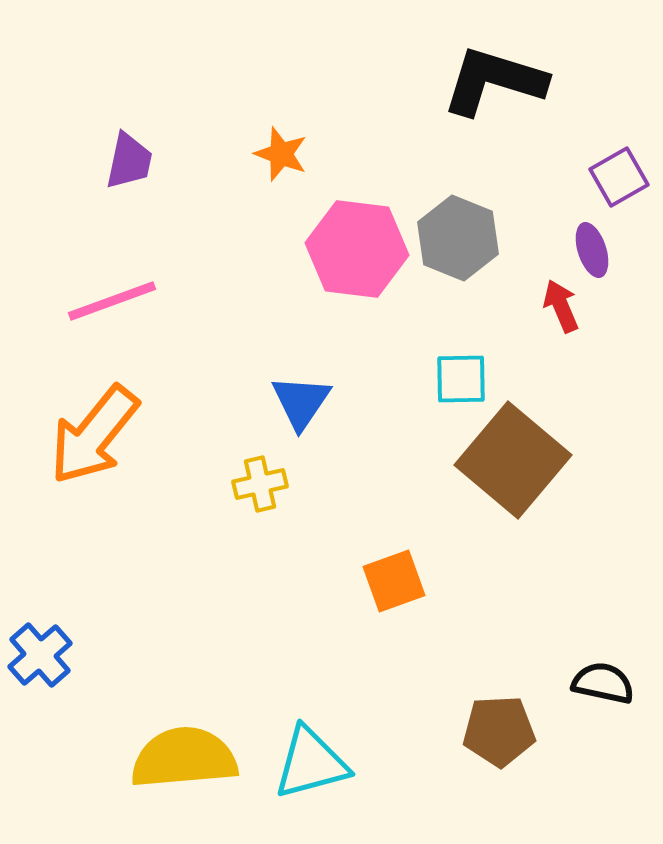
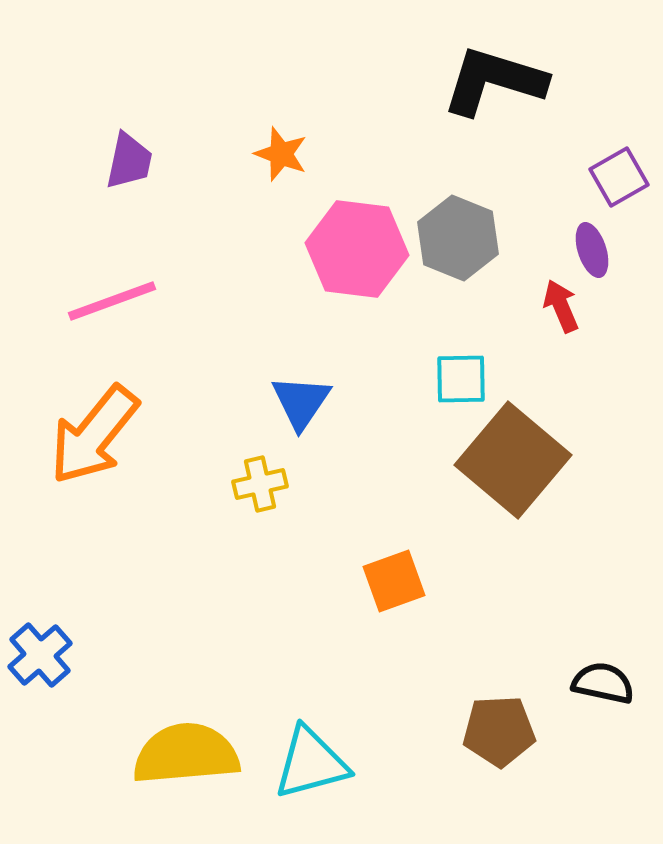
yellow semicircle: moved 2 px right, 4 px up
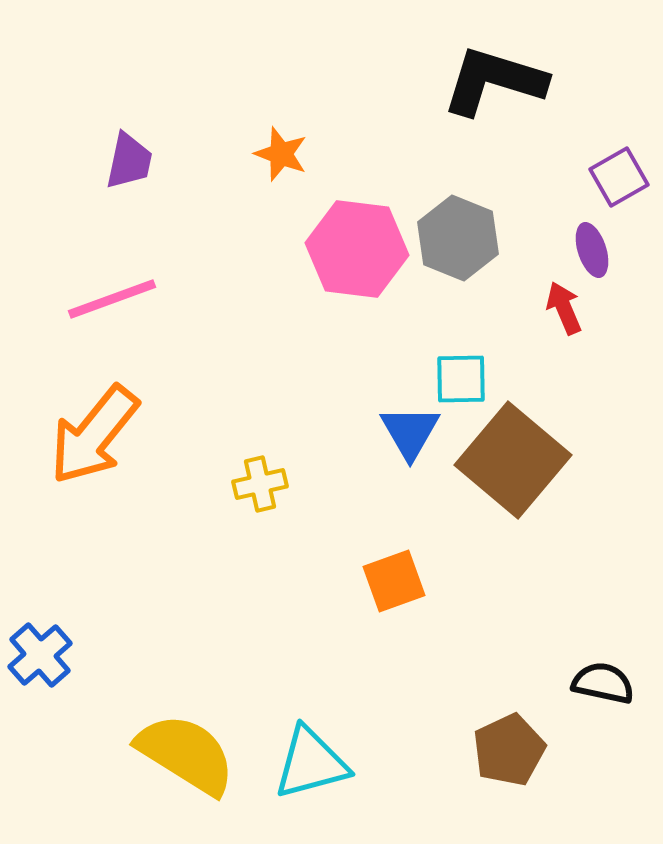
pink line: moved 2 px up
red arrow: moved 3 px right, 2 px down
blue triangle: moved 109 px right, 30 px down; rotated 4 degrees counterclockwise
brown pentagon: moved 10 px right, 19 px down; rotated 22 degrees counterclockwise
yellow semicircle: rotated 37 degrees clockwise
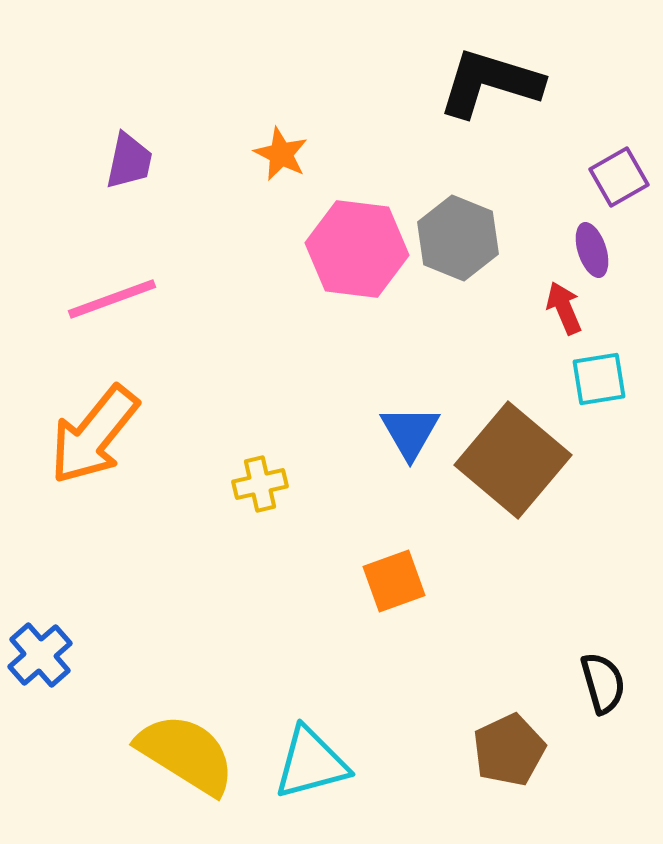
black L-shape: moved 4 px left, 2 px down
orange star: rotated 6 degrees clockwise
cyan square: moved 138 px right; rotated 8 degrees counterclockwise
black semicircle: rotated 62 degrees clockwise
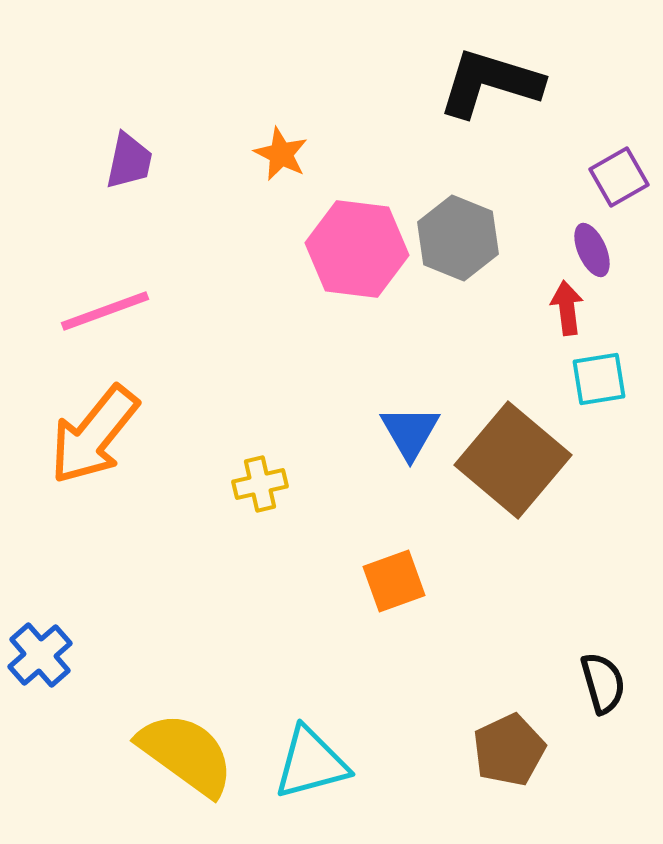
purple ellipse: rotated 6 degrees counterclockwise
pink line: moved 7 px left, 12 px down
red arrow: moved 3 px right; rotated 16 degrees clockwise
yellow semicircle: rotated 4 degrees clockwise
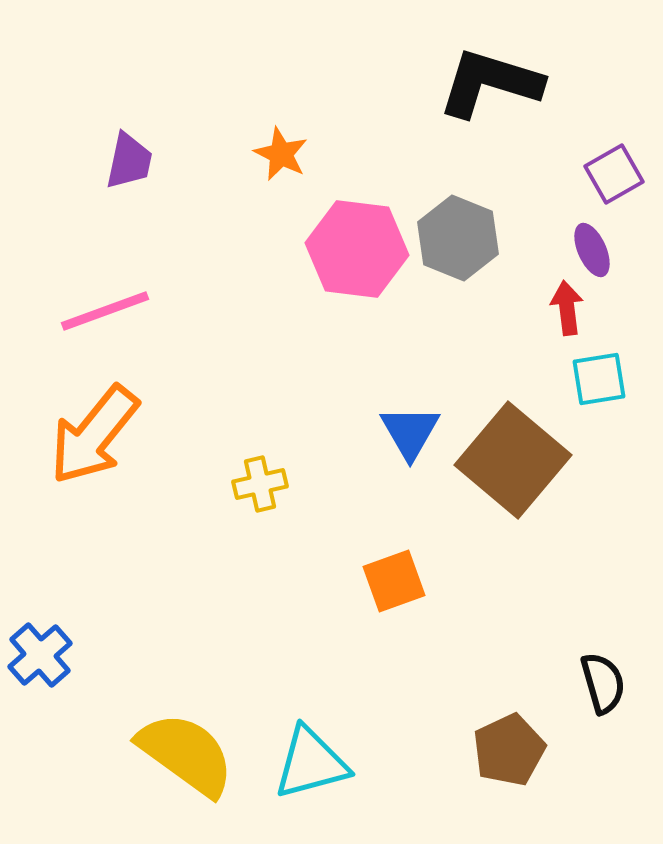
purple square: moved 5 px left, 3 px up
